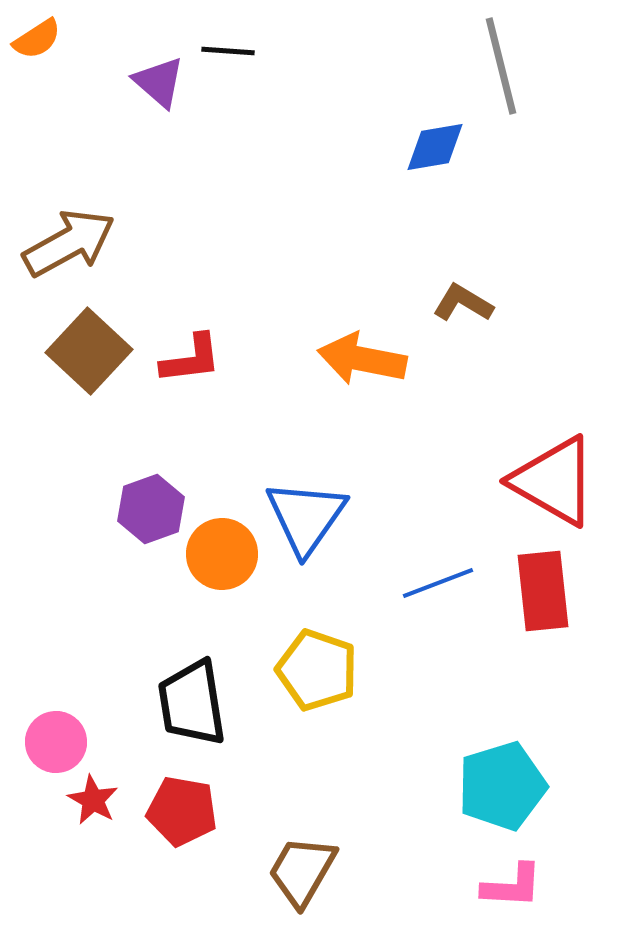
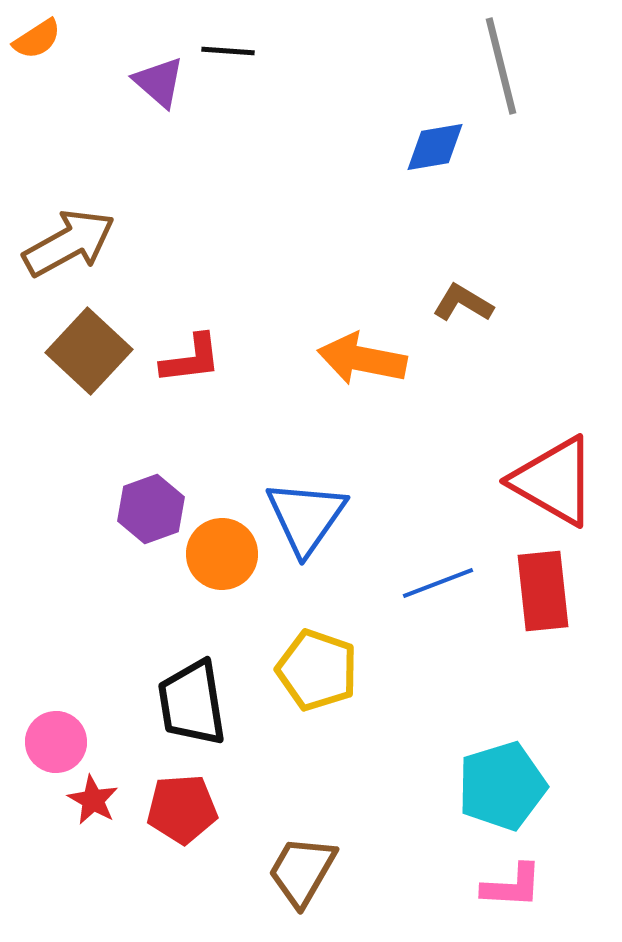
red pentagon: moved 2 px up; rotated 14 degrees counterclockwise
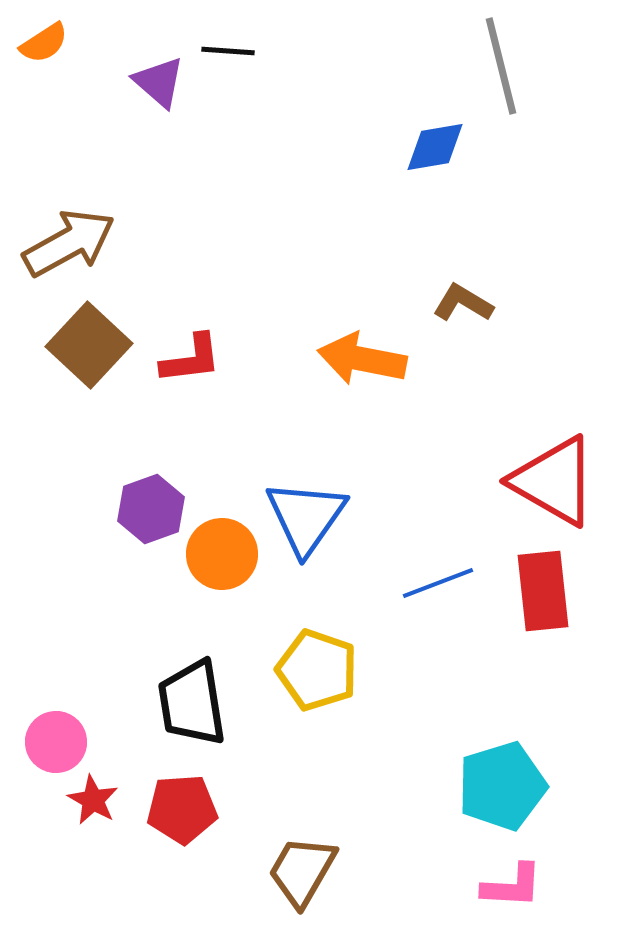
orange semicircle: moved 7 px right, 4 px down
brown square: moved 6 px up
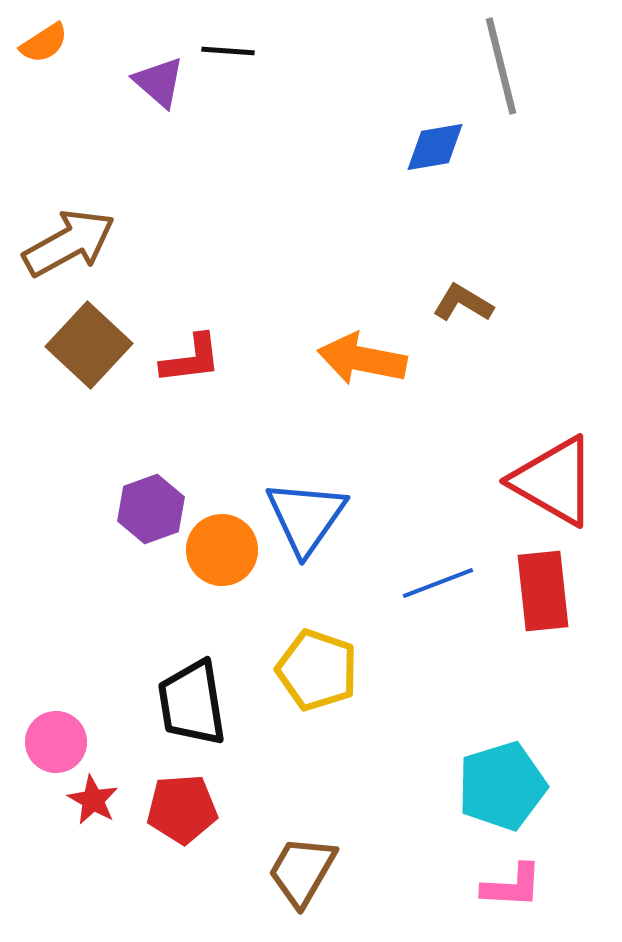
orange circle: moved 4 px up
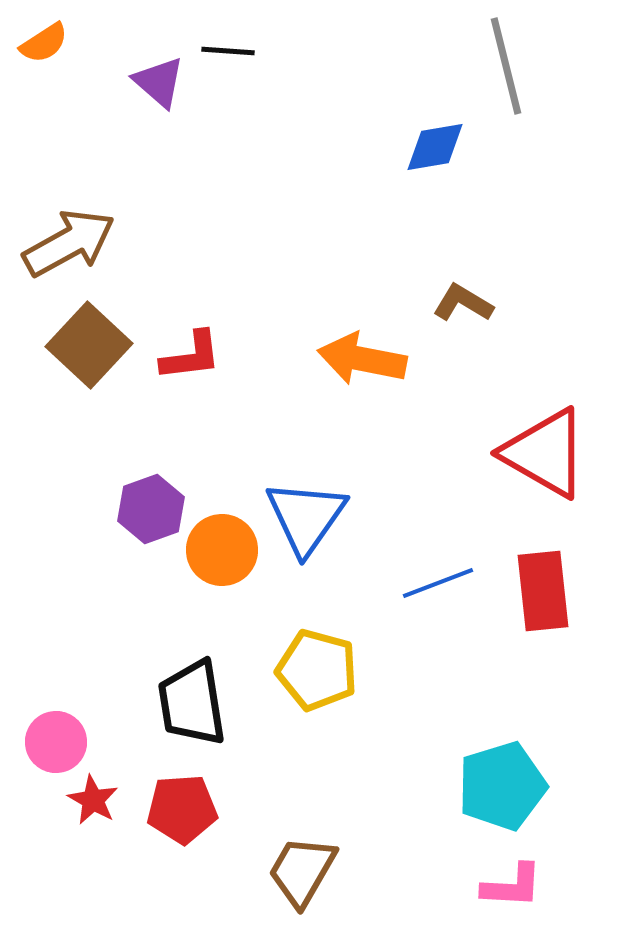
gray line: moved 5 px right
red L-shape: moved 3 px up
red triangle: moved 9 px left, 28 px up
yellow pentagon: rotated 4 degrees counterclockwise
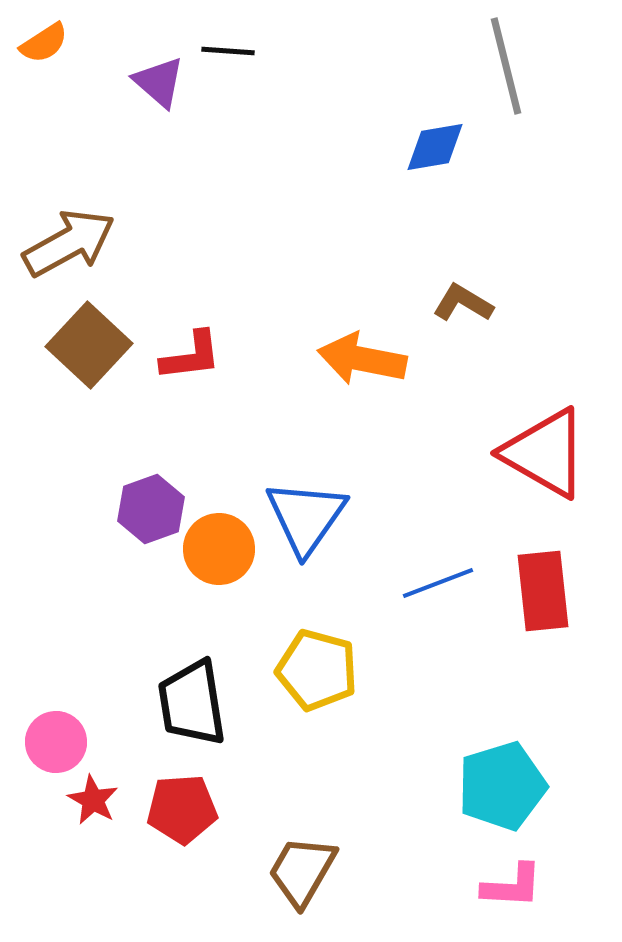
orange circle: moved 3 px left, 1 px up
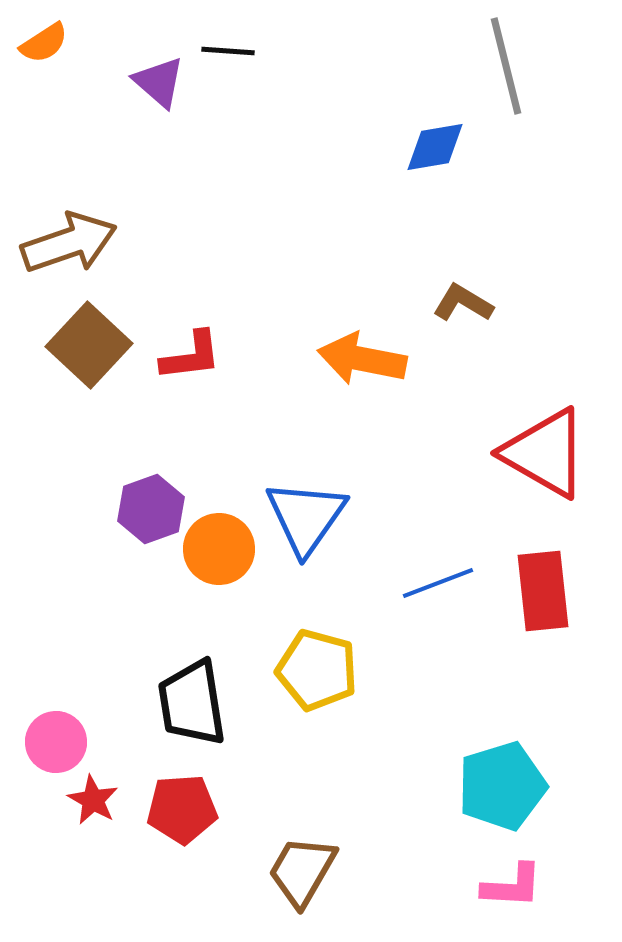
brown arrow: rotated 10 degrees clockwise
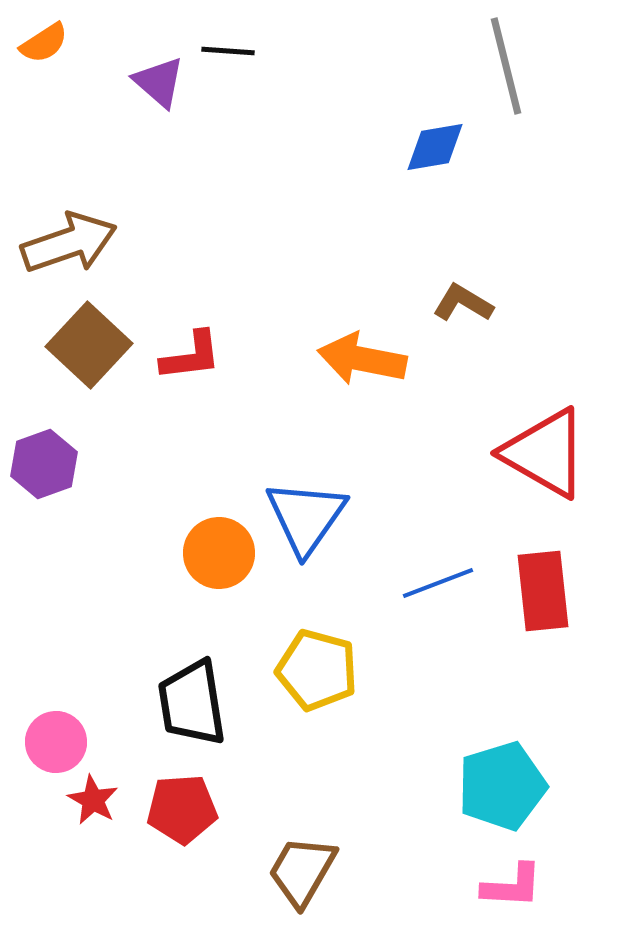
purple hexagon: moved 107 px left, 45 px up
orange circle: moved 4 px down
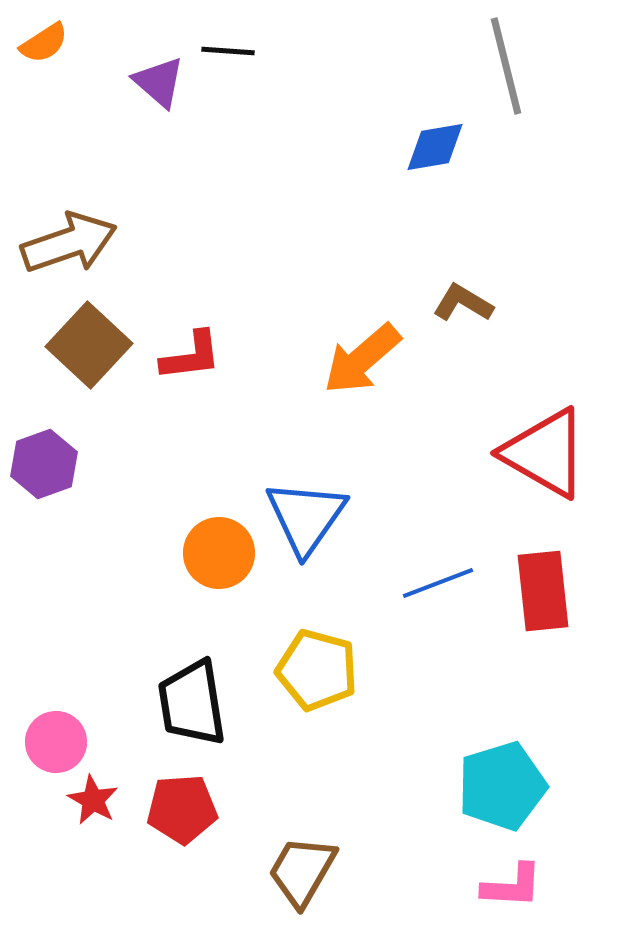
orange arrow: rotated 52 degrees counterclockwise
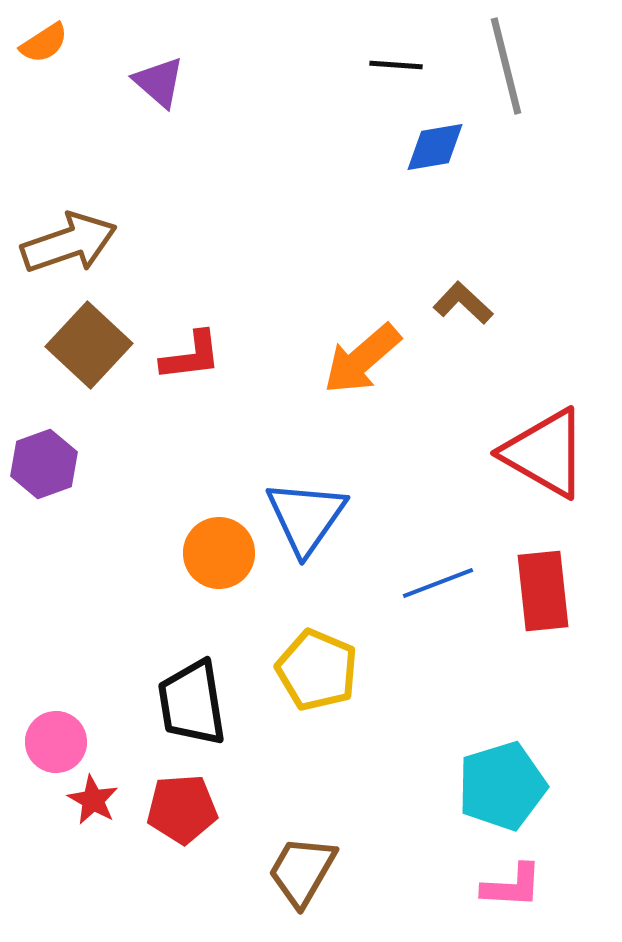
black line: moved 168 px right, 14 px down
brown L-shape: rotated 12 degrees clockwise
yellow pentagon: rotated 8 degrees clockwise
